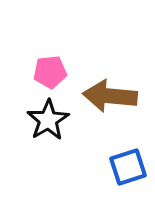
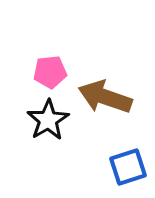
brown arrow: moved 5 px left, 1 px down; rotated 14 degrees clockwise
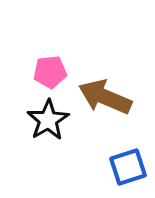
brown arrow: rotated 4 degrees clockwise
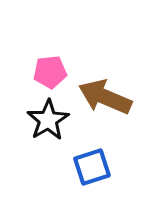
blue square: moved 36 px left
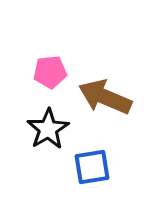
black star: moved 9 px down
blue square: rotated 9 degrees clockwise
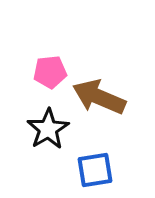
brown arrow: moved 6 px left
blue square: moved 3 px right, 3 px down
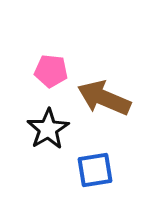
pink pentagon: moved 1 px right, 1 px up; rotated 12 degrees clockwise
brown arrow: moved 5 px right, 1 px down
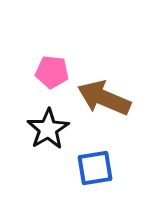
pink pentagon: moved 1 px right, 1 px down
blue square: moved 2 px up
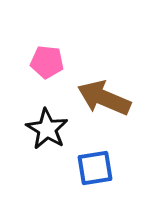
pink pentagon: moved 5 px left, 10 px up
black star: moved 1 px left; rotated 9 degrees counterclockwise
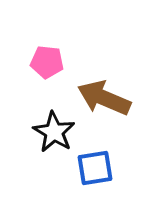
black star: moved 7 px right, 3 px down
